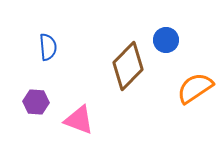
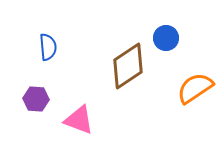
blue circle: moved 2 px up
brown diamond: rotated 12 degrees clockwise
purple hexagon: moved 3 px up
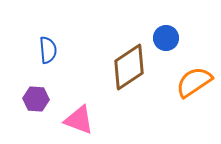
blue semicircle: moved 3 px down
brown diamond: moved 1 px right, 1 px down
orange semicircle: moved 1 px left, 6 px up
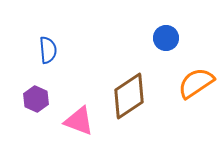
brown diamond: moved 29 px down
orange semicircle: moved 2 px right, 1 px down
purple hexagon: rotated 20 degrees clockwise
pink triangle: moved 1 px down
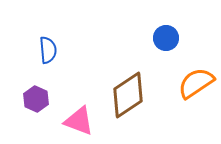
brown diamond: moved 1 px left, 1 px up
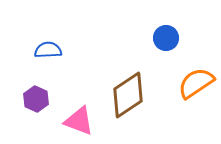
blue semicircle: rotated 88 degrees counterclockwise
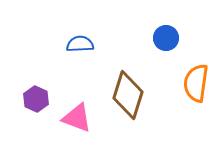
blue semicircle: moved 32 px right, 6 px up
orange semicircle: rotated 48 degrees counterclockwise
brown diamond: rotated 39 degrees counterclockwise
pink triangle: moved 2 px left, 3 px up
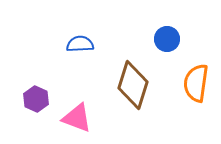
blue circle: moved 1 px right, 1 px down
brown diamond: moved 5 px right, 10 px up
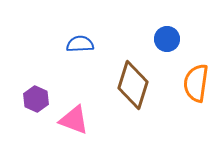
pink triangle: moved 3 px left, 2 px down
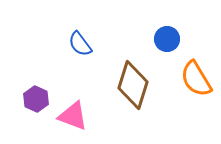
blue semicircle: rotated 124 degrees counterclockwise
orange semicircle: moved 4 px up; rotated 39 degrees counterclockwise
pink triangle: moved 1 px left, 4 px up
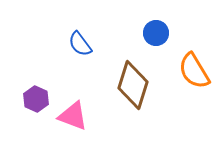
blue circle: moved 11 px left, 6 px up
orange semicircle: moved 2 px left, 8 px up
